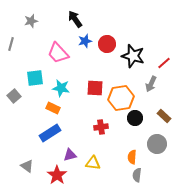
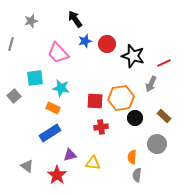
red line: rotated 16 degrees clockwise
red square: moved 13 px down
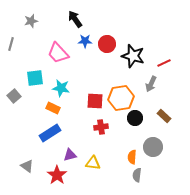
blue star: rotated 16 degrees clockwise
gray circle: moved 4 px left, 3 px down
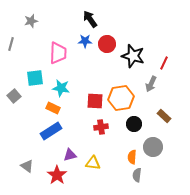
black arrow: moved 15 px right
pink trapezoid: rotated 135 degrees counterclockwise
red line: rotated 40 degrees counterclockwise
black circle: moved 1 px left, 6 px down
blue rectangle: moved 1 px right, 2 px up
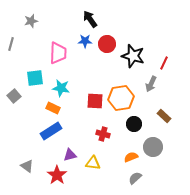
red cross: moved 2 px right, 7 px down; rotated 24 degrees clockwise
orange semicircle: moved 1 px left; rotated 64 degrees clockwise
gray semicircle: moved 2 px left, 3 px down; rotated 40 degrees clockwise
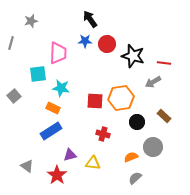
gray line: moved 1 px up
red line: rotated 72 degrees clockwise
cyan square: moved 3 px right, 4 px up
gray arrow: moved 2 px right, 2 px up; rotated 35 degrees clockwise
black circle: moved 3 px right, 2 px up
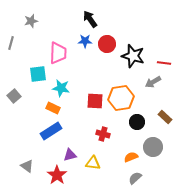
brown rectangle: moved 1 px right, 1 px down
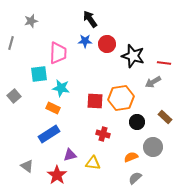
cyan square: moved 1 px right
blue rectangle: moved 2 px left, 3 px down
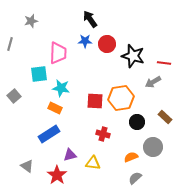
gray line: moved 1 px left, 1 px down
orange rectangle: moved 2 px right
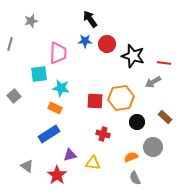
gray semicircle: rotated 72 degrees counterclockwise
